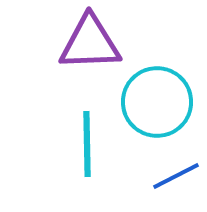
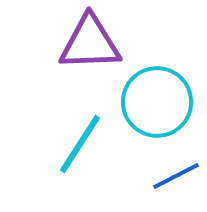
cyan line: moved 7 px left; rotated 34 degrees clockwise
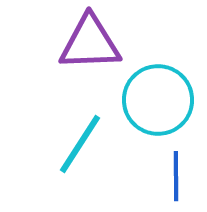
cyan circle: moved 1 px right, 2 px up
blue line: rotated 63 degrees counterclockwise
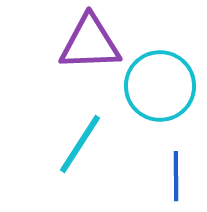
cyan circle: moved 2 px right, 14 px up
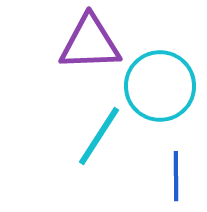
cyan line: moved 19 px right, 8 px up
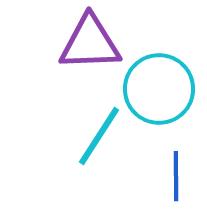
cyan circle: moved 1 px left, 3 px down
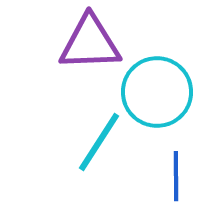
cyan circle: moved 2 px left, 3 px down
cyan line: moved 6 px down
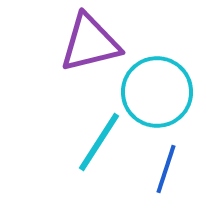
purple triangle: rotated 12 degrees counterclockwise
blue line: moved 10 px left, 7 px up; rotated 18 degrees clockwise
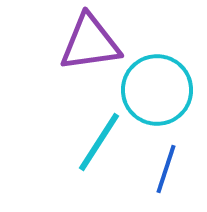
purple triangle: rotated 6 degrees clockwise
cyan circle: moved 2 px up
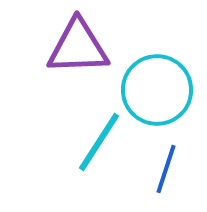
purple triangle: moved 12 px left, 4 px down; rotated 6 degrees clockwise
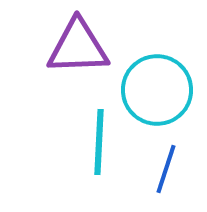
cyan line: rotated 30 degrees counterclockwise
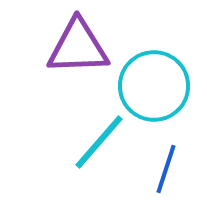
cyan circle: moved 3 px left, 4 px up
cyan line: rotated 38 degrees clockwise
